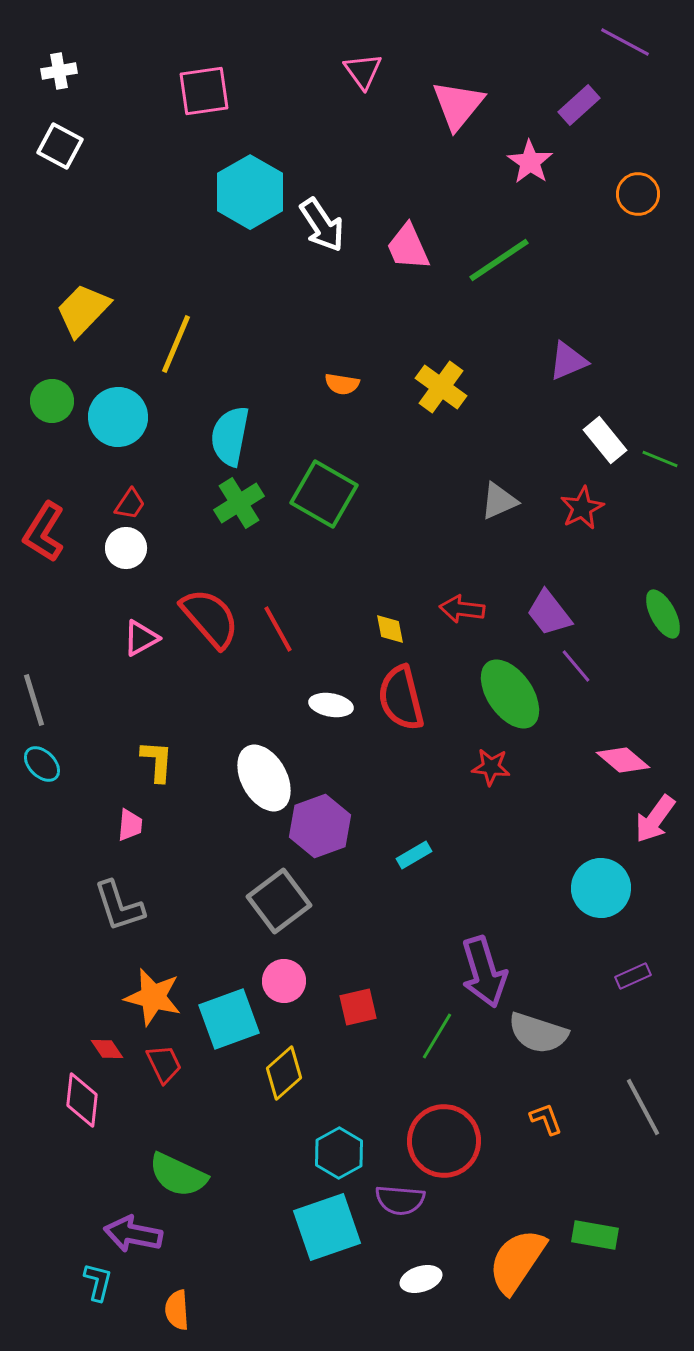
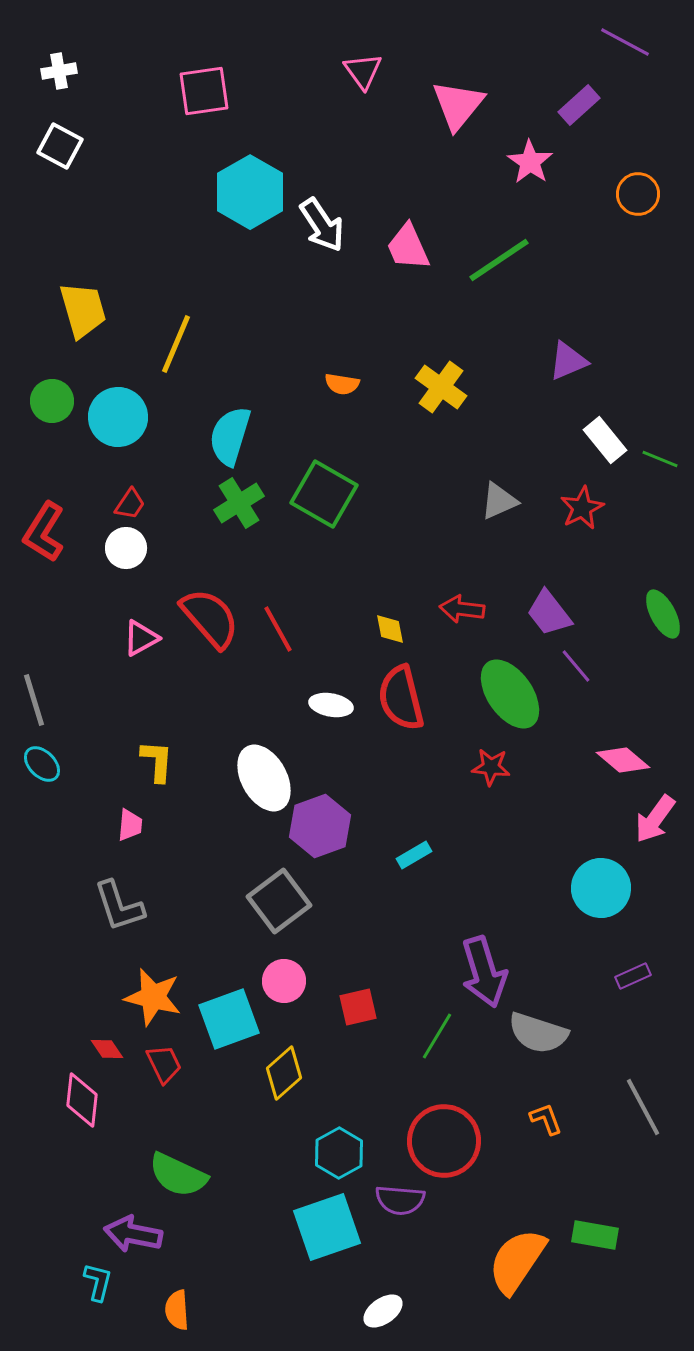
yellow trapezoid at (83, 310): rotated 120 degrees clockwise
cyan semicircle at (230, 436): rotated 6 degrees clockwise
white ellipse at (421, 1279): moved 38 px left, 32 px down; rotated 18 degrees counterclockwise
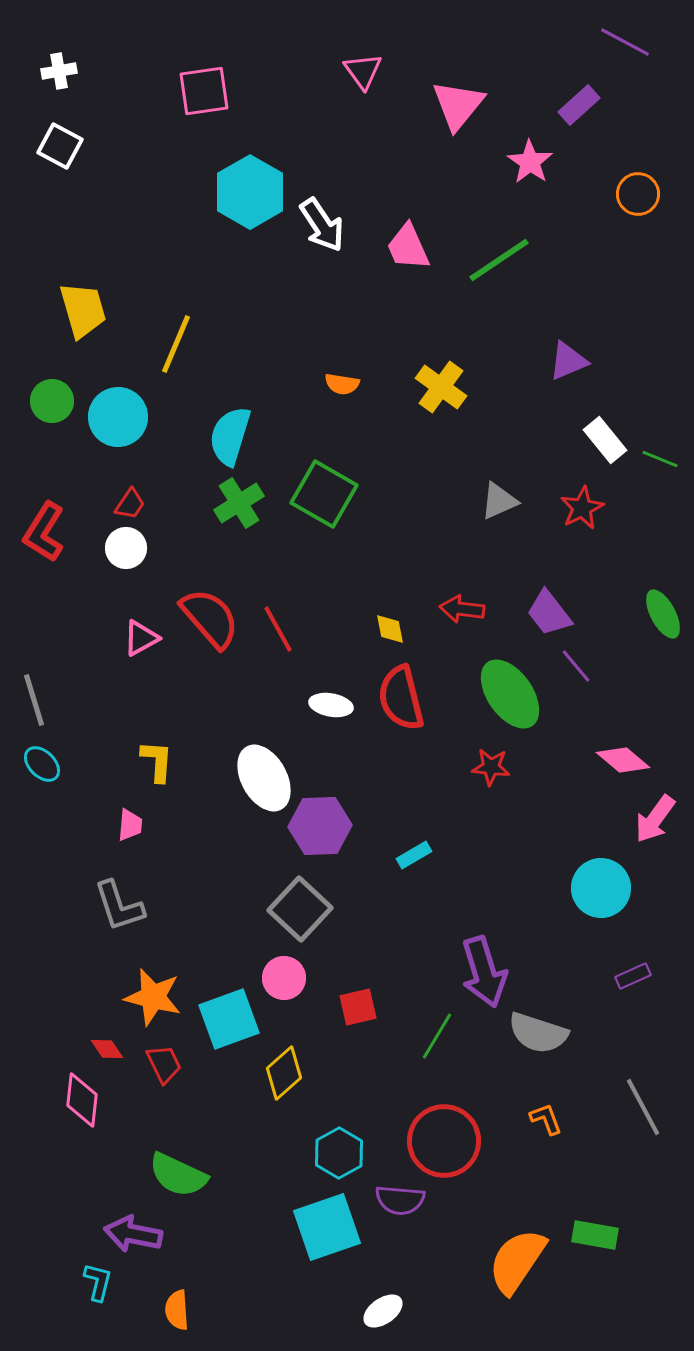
purple hexagon at (320, 826): rotated 18 degrees clockwise
gray square at (279, 901): moved 21 px right, 8 px down; rotated 10 degrees counterclockwise
pink circle at (284, 981): moved 3 px up
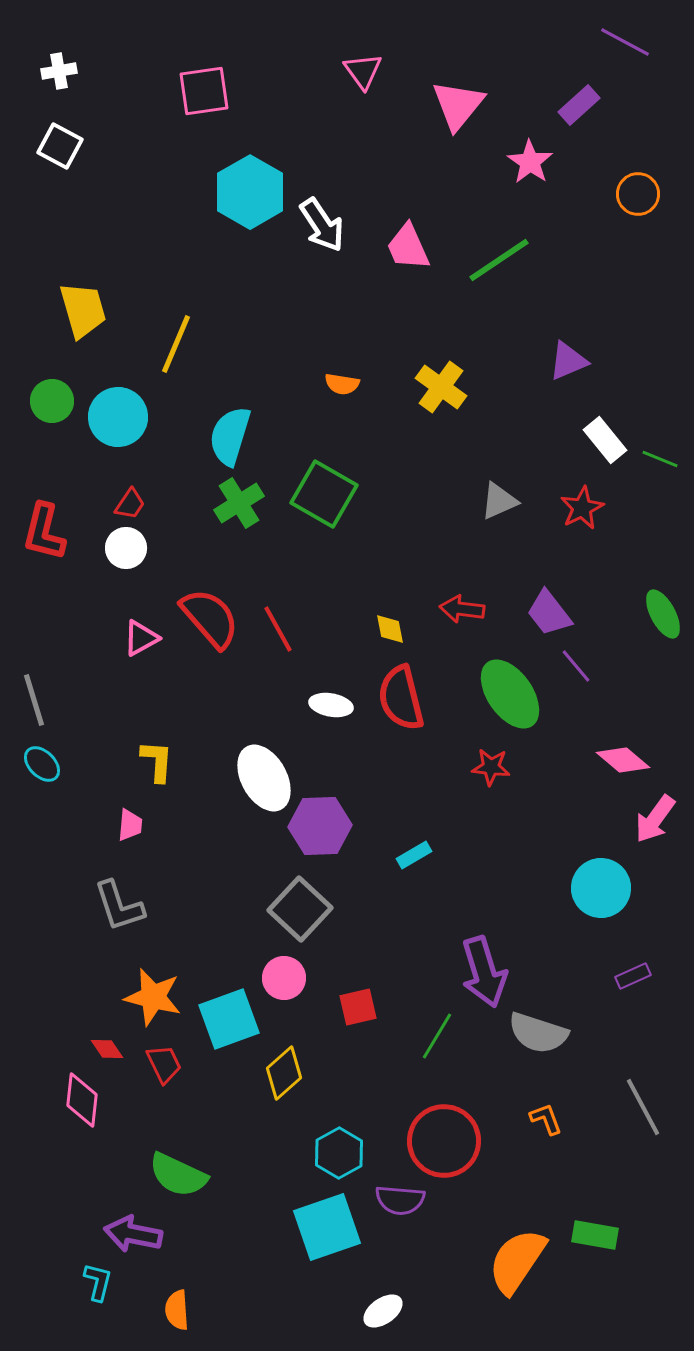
red L-shape at (44, 532): rotated 18 degrees counterclockwise
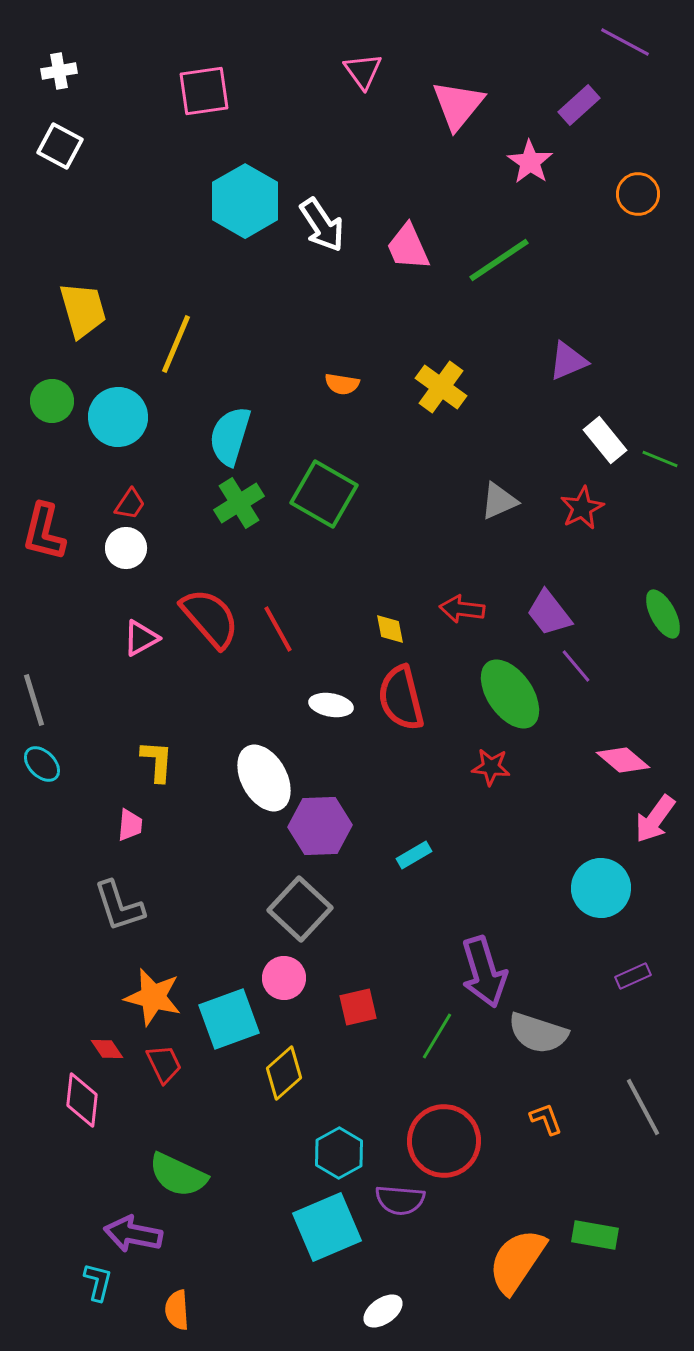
cyan hexagon at (250, 192): moved 5 px left, 9 px down
cyan square at (327, 1227): rotated 4 degrees counterclockwise
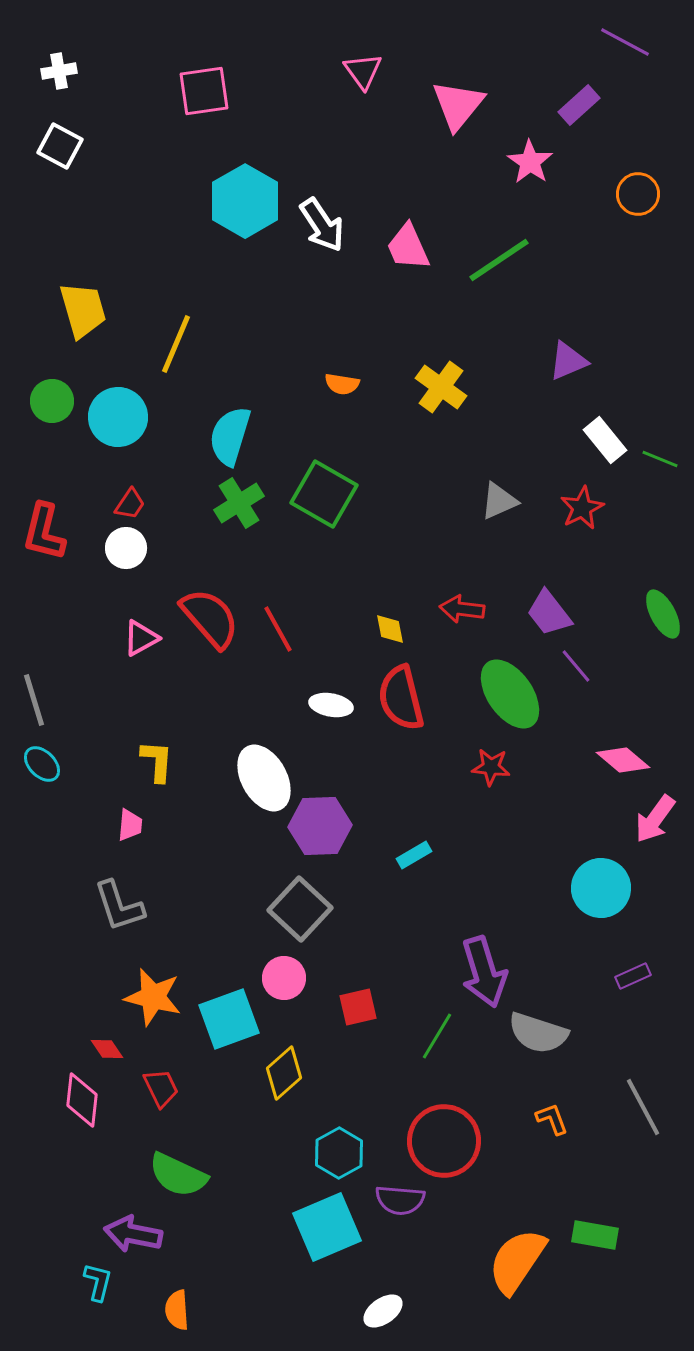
red trapezoid at (164, 1064): moved 3 px left, 24 px down
orange L-shape at (546, 1119): moved 6 px right
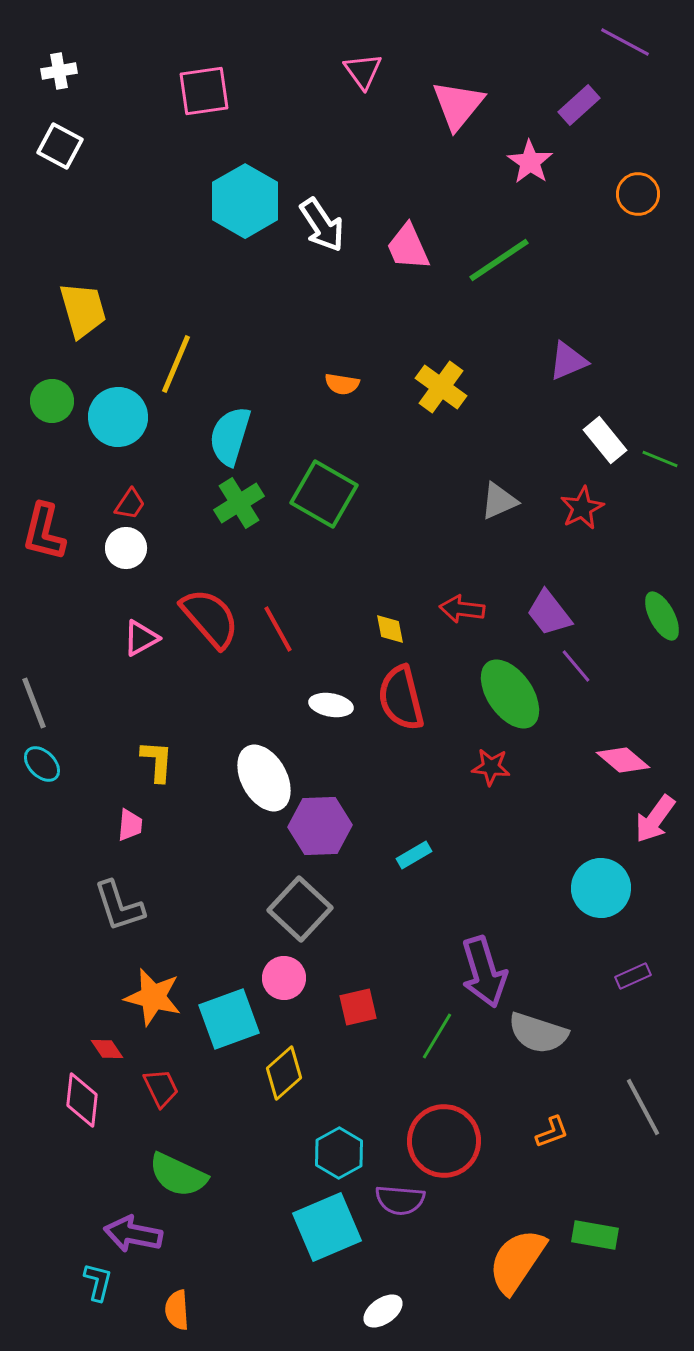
yellow line at (176, 344): moved 20 px down
green ellipse at (663, 614): moved 1 px left, 2 px down
gray line at (34, 700): moved 3 px down; rotated 4 degrees counterclockwise
orange L-shape at (552, 1119): moved 13 px down; rotated 90 degrees clockwise
